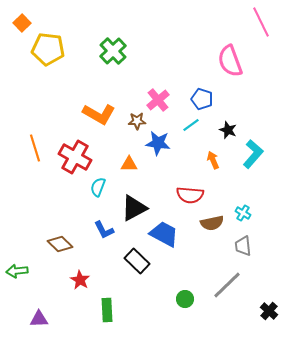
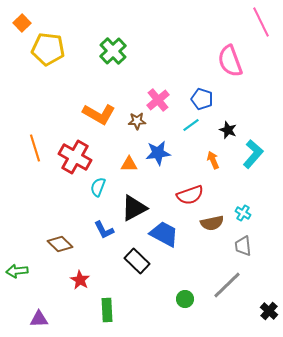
blue star: moved 10 px down; rotated 15 degrees counterclockwise
red semicircle: rotated 24 degrees counterclockwise
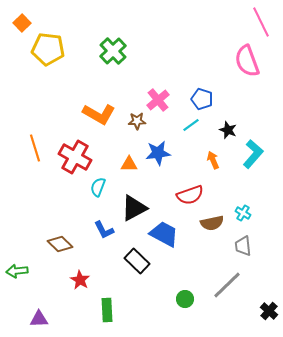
pink semicircle: moved 17 px right
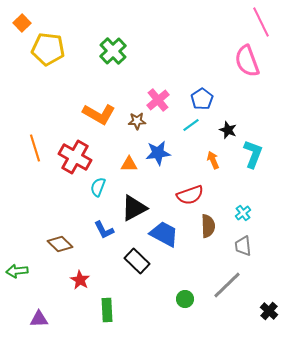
blue pentagon: rotated 20 degrees clockwise
cyan L-shape: rotated 20 degrees counterclockwise
cyan cross: rotated 21 degrees clockwise
brown semicircle: moved 4 px left, 3 px down; rotated 80 degrees counterclockwise
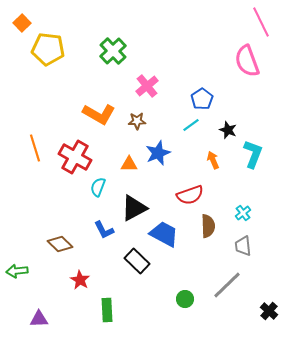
pink cross: moved 11 px left, 14 px up
blue star: rotated 15 degrees counterclockwise
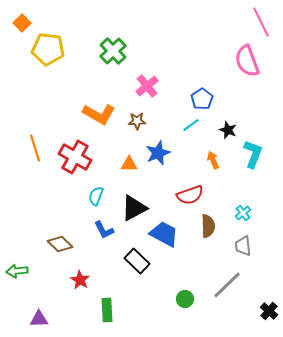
cyan semicircle: moved 2 px left, 9 px down
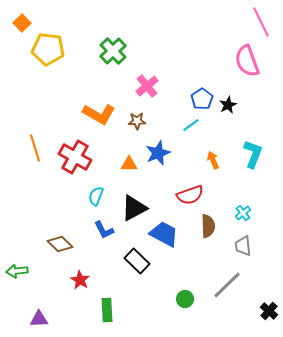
black star: moved 25 px up; rotated 24 degrees clockwise
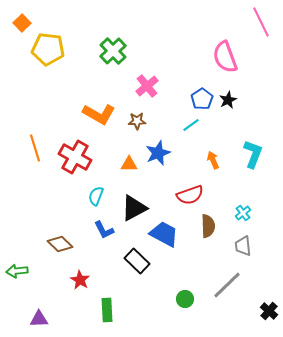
pink semicircle: moved 22 px left, 4 px up
black star: moved 5 px up
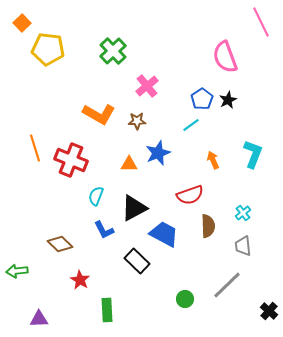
red cross: moved 4 px left, 3 px down; rotated 8 degrees counterclockwise
